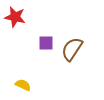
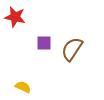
purple square: moved 2 px left
yellow semicircle: moved 2 px down
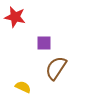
brown semicircle: moved 16 px left, 19 px down
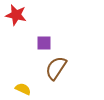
red star: moved 1 px right, 2 px up
yellow semicircle: moved 2 px down
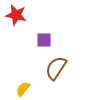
purple square: moved 3 px up
yellow semicircle: rotated 77 degrees counterclockwise
